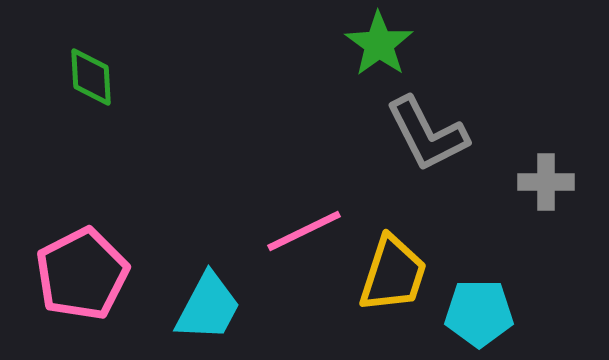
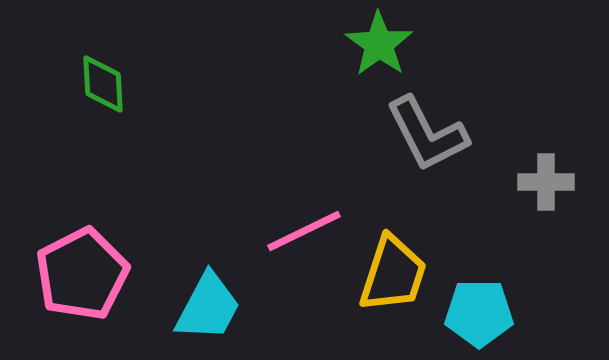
green diamond: moved 12 px right, 7 px down
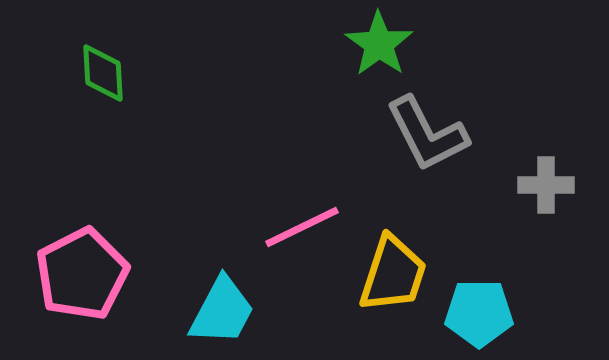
green diamond: moved 11 px up
gray cross: moved 3 px down
pink line: moved 2 px left, 4 px up
cyan trapezoid: moved 14 px right, 4 px down
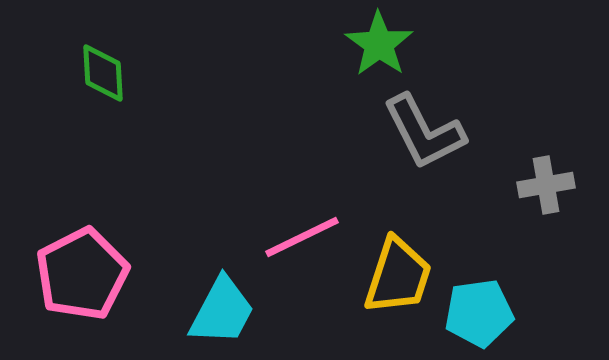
gray L-shape: moved 3 px left, 2 px up
gray cross: rotated 10 degrees counterclockwise
pink line: moved 10 px down
yellow trapezoid: moved 5 px right, 2 px down
cyan pentagon: rotated 8 degrees counterclockwise
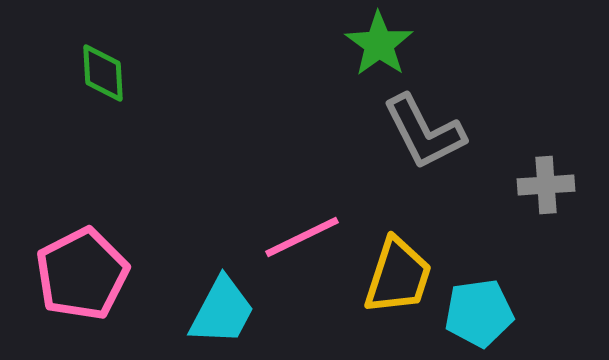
gray cross: rotated 6 degrees clockwise
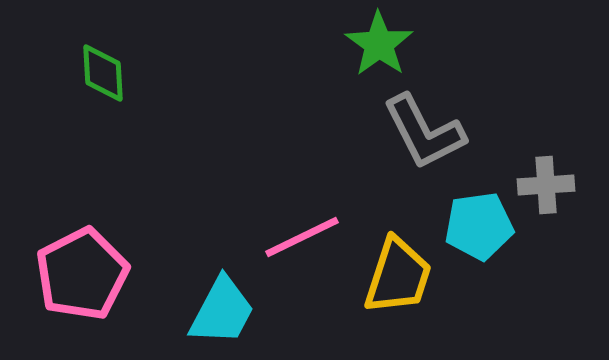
cyan pentagon: moved 87 px up
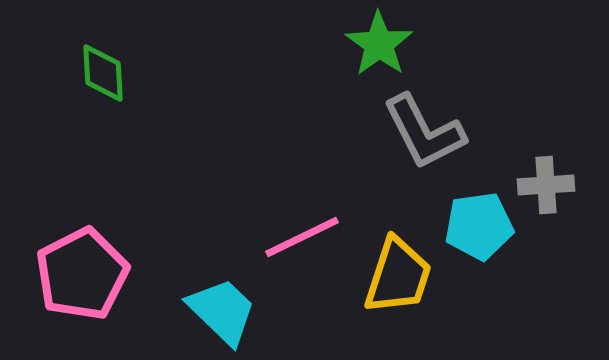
cyan trapezoid: rotated 74 degrees counterclockwise
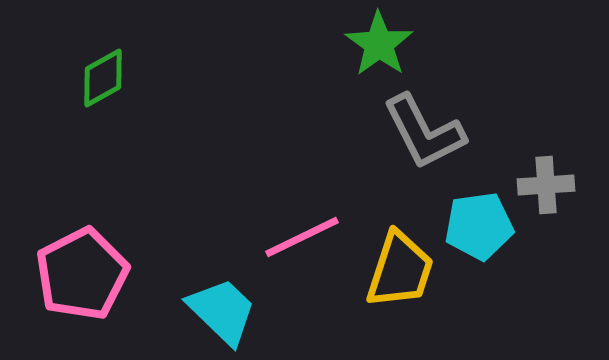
green diamond: moved 5 px down; rotated 64 degrees clockwise
yellow trapezoid: moved 2 px right, 6 px up
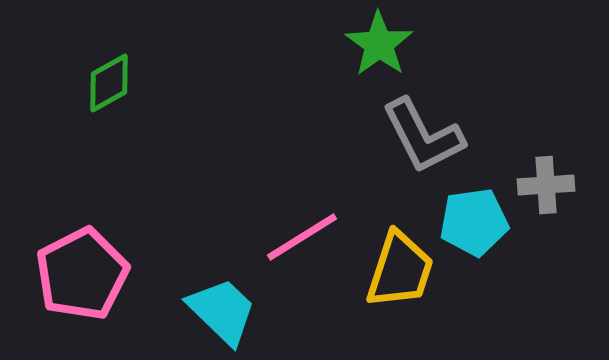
green diamond: moved 6 px right, 5 px down
gray L-shape: moved 1 px left, 4 px down
cyan pentagon: moved 5 px left, 4 px up
pink line: rotated 6 degrees counterclockwise
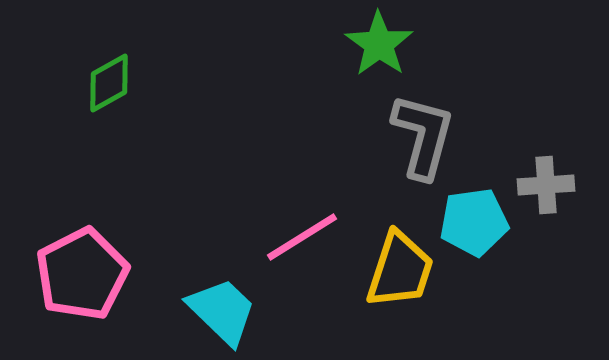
gray L-shape: rotated 138 degrees counterclockwise
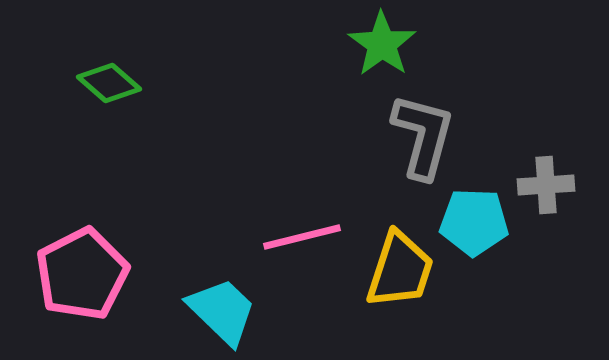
green star: moved 3 px right
green diamond: rotated 70 degrees clockwise
cyan pentagon: rotated 10 degrees clockwise
pink line: rotated 18 degrees clockwise
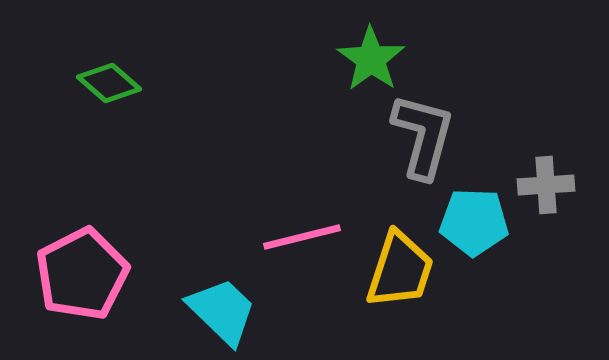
green star: moved 11 px left, 15 px down
